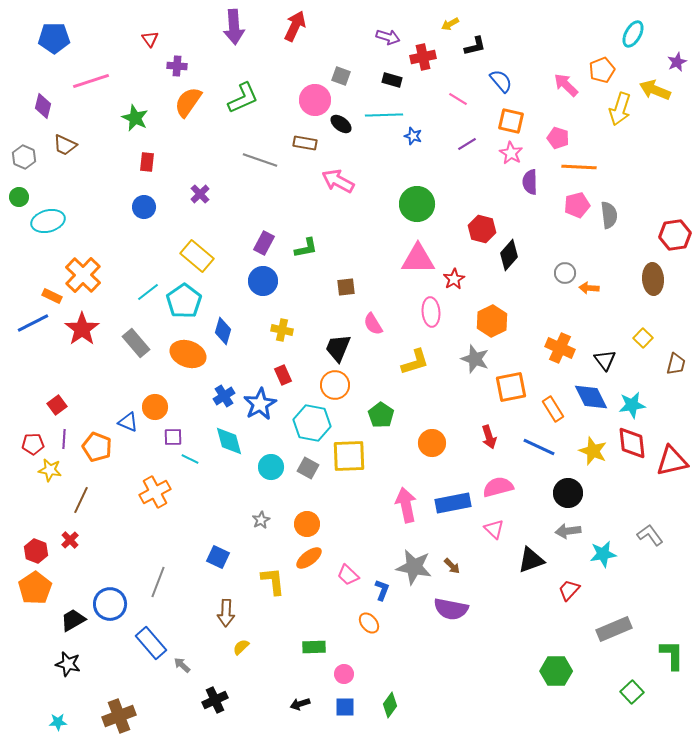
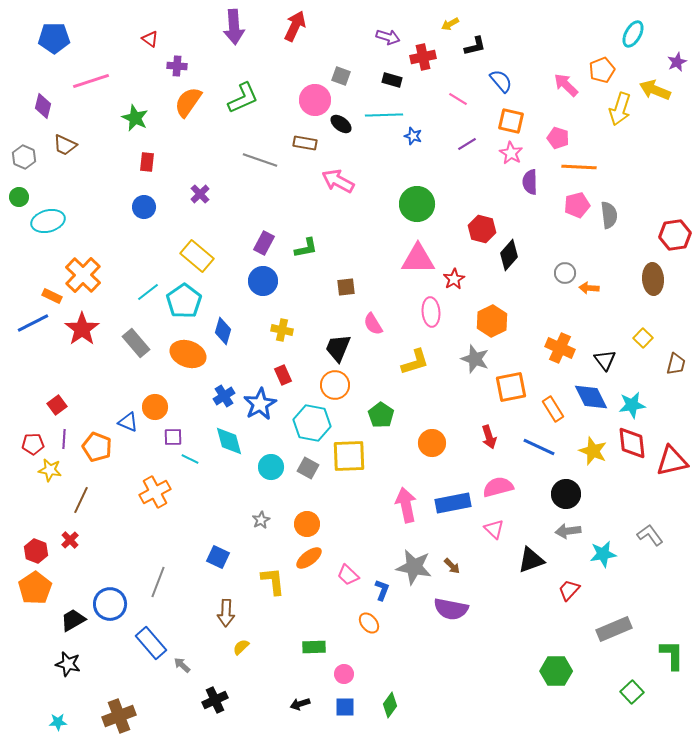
red triangle at (150, 39): rotated 18 degrees counterclockwise
black circle at (568, 493): moved 2 px left, 1 px down
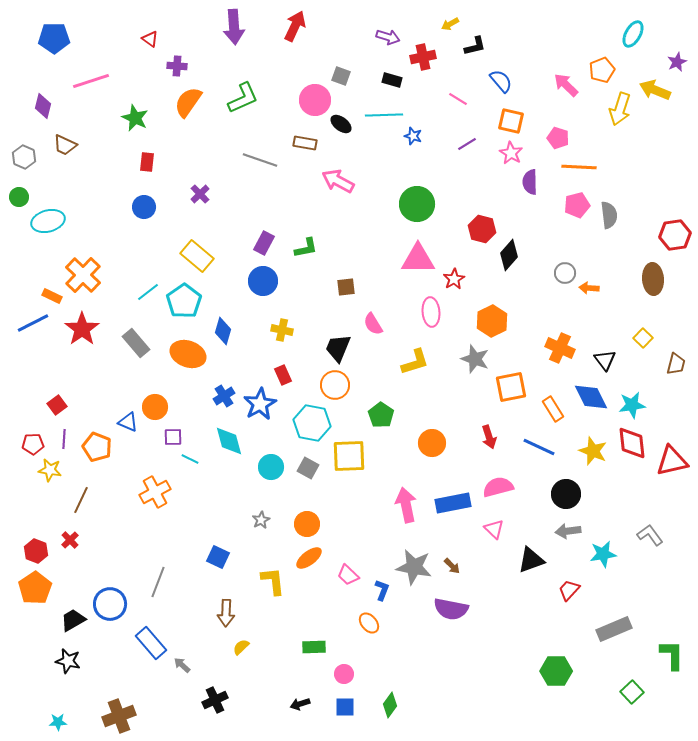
black star at (68, 664): moved 3 px up
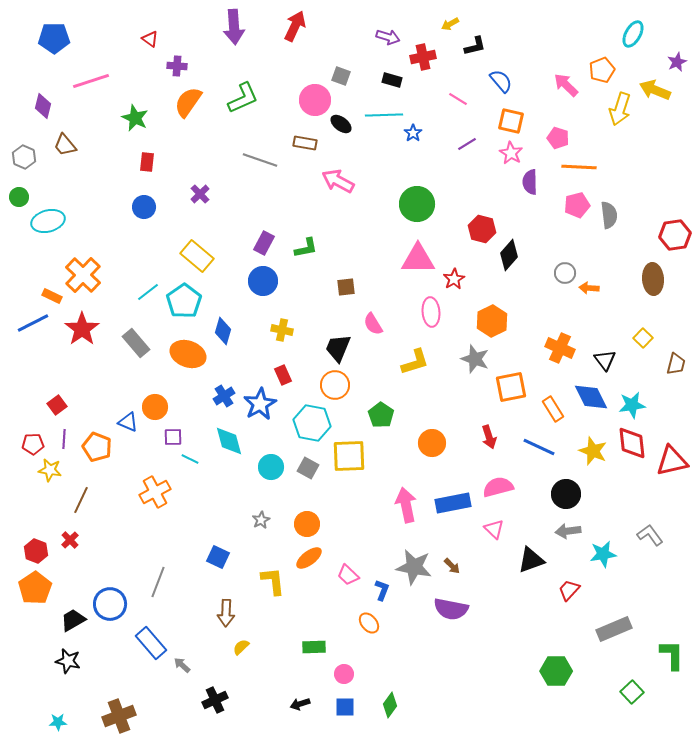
blue star at (413, 136): moved 3 px up; rotated 18 degrees clockwise
brown trapezoid at (65, 145): rotated 25 degrees clockwise
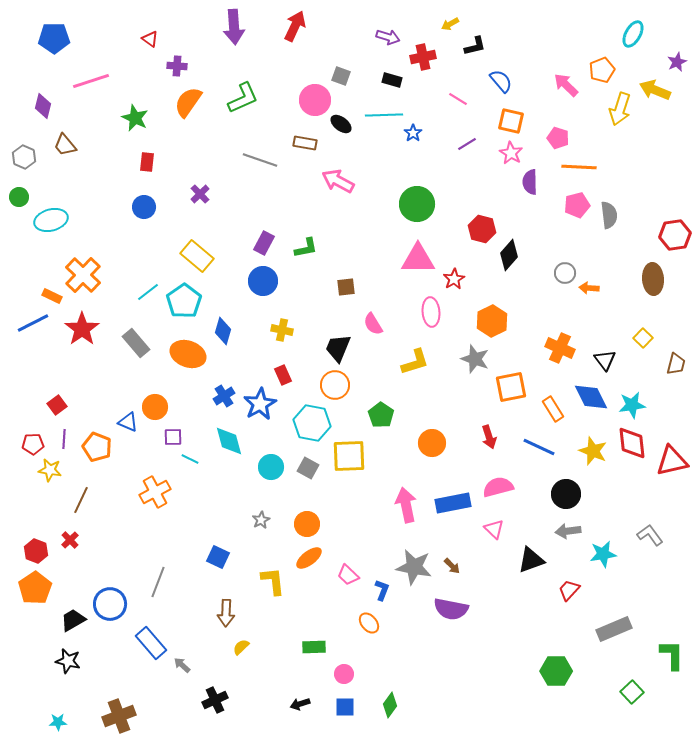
cyan ellipse at (48, 221): moved 3 px right, 1 px up
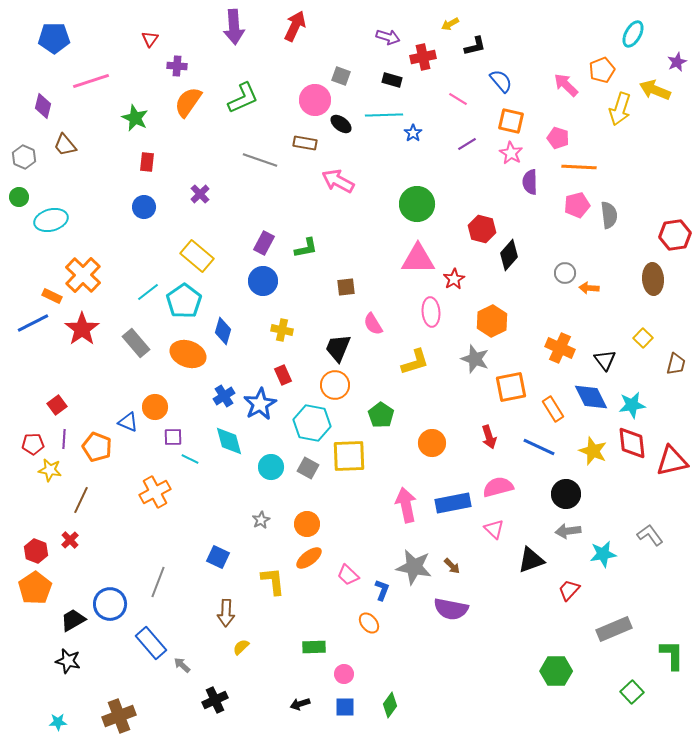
red triangle at (150, 39): rotated 30 degrees clockwise
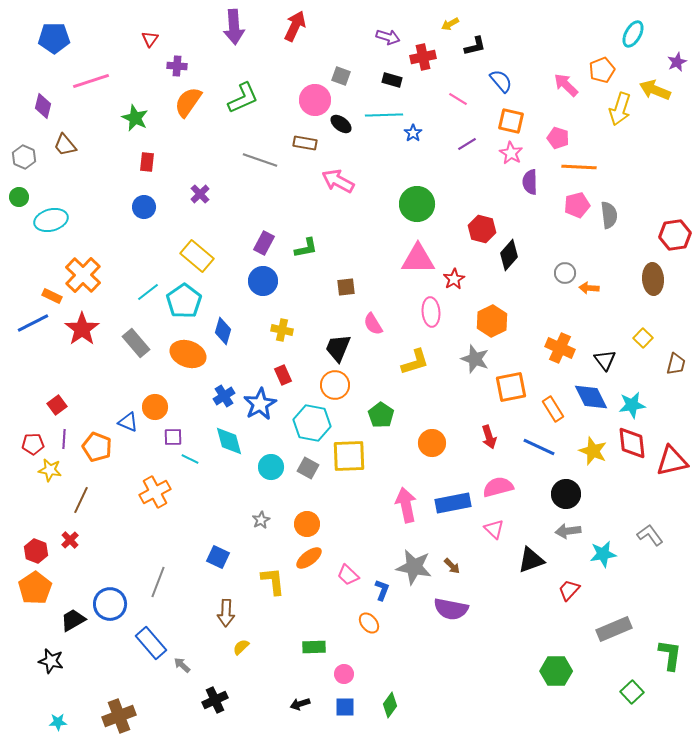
green L-shape at (672, 655): moved 2 px left; rotated 8 degrees clockwise
black star at (68, 661): moved 17 px left
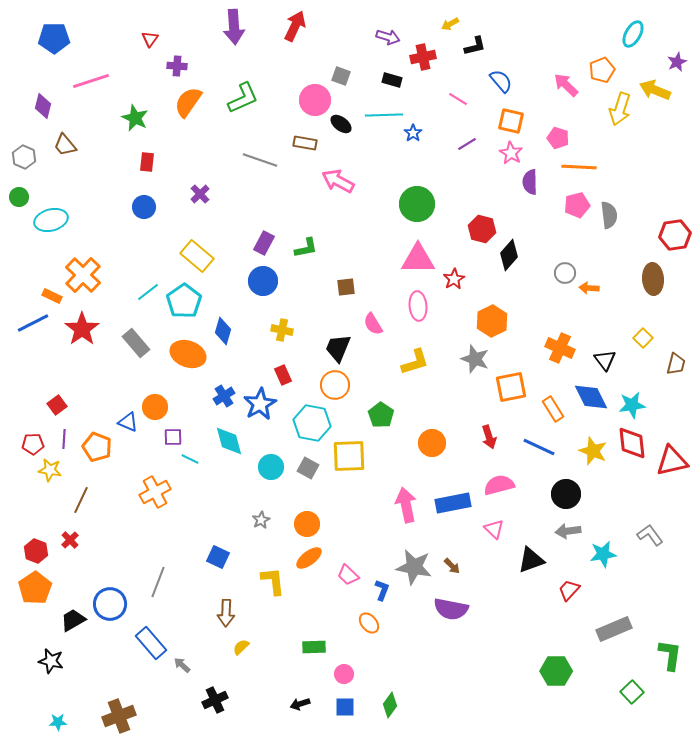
pink ellipse at (431, 312): moved 13 px left, 6 px up
pink semicircle at (498, 487): moved 1 px right, 2 px up
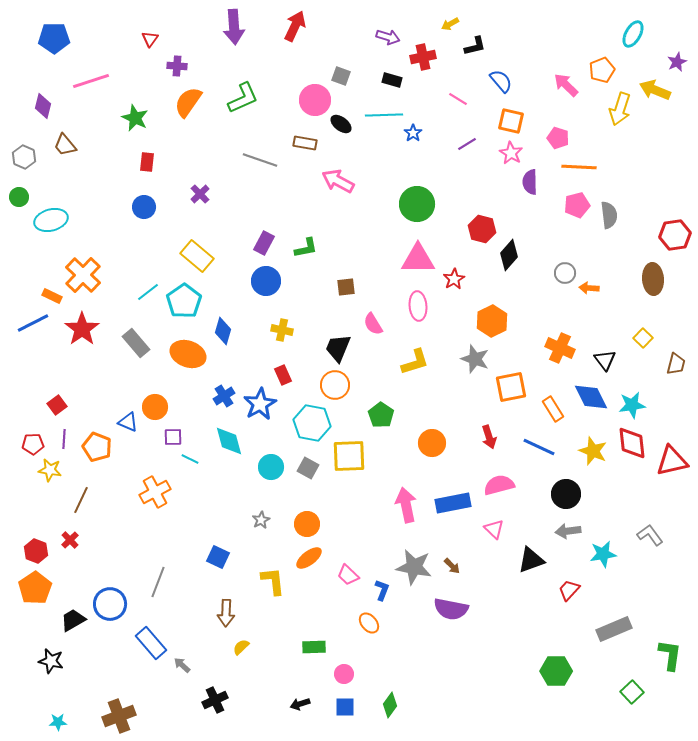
blue circle at (263, 281): moved 3 px right
